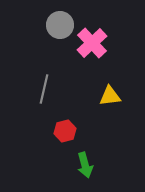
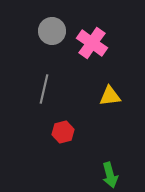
gray circle: moved 8 px left, 6 px down
pink cross: rotated 12 degrees counterclockwise
red hexagon: moved 2 px left, 1 px down
green arrow: moved 25 px right, 10 px down
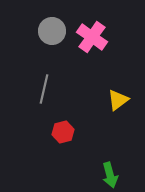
pink cross: moved 6 px up
yellow triangle: moved 8 px right, 4 px down; rotated 30 degrees counterclockwise
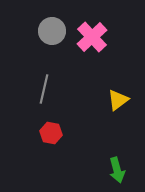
pink cross: rotated 12 degrees clockwise
red hexagon: moved 12 px left, 1 px down; rotated 25 degrees clockwise
green arrow: moved 7 px right, 5 px up
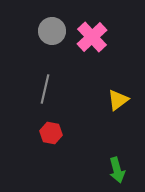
gray line: moved 1 px right
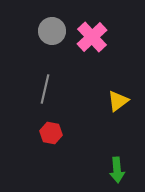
yellow triangle: moved 1 px down
green arrow: rotated 10 degrees clockwise
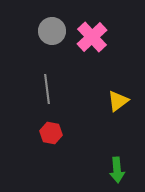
gray line: moved 2 px right; rotated 20 degrees counterclockwise
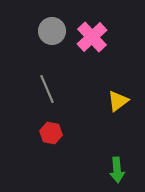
gray line: rotated 16 degrees counterclockwise
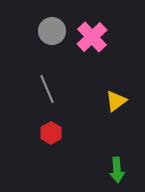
yellow triangle: moved 2 px left
red hexagon: rotated 20 degrees clockwise
